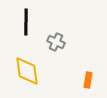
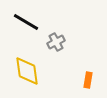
black line: rotated 60 degrees counterclockwise
gray cross: rotated 36 degrees clockwise
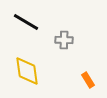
gray cross: moved 8 px right, 2 px up; rotated 30 degrees clockwise
orange rectangle: rotated 42 degrees counterclockwise
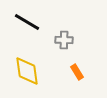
black line: moved 1 px right
orange rectangle: moved 11 px left, 8 px up
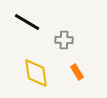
yellow diamond: moved 9 px right, 2 px down
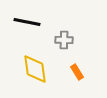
black line: rotated 20 degrees counterclockwise
yellow diamond: moved 1 px left, 4 px up
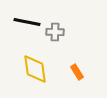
gray cross: moved 9 px left, 8 px up
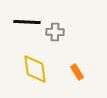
black line: rotated 8 degrees counterclockwise
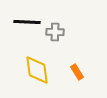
yellow diamond: moved 2 px right, 1 px down
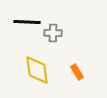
gray cross: moved 2 px left, 1 px down
